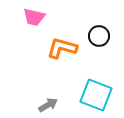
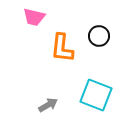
orange L-shape: rotated 100 degrees counterclockwise
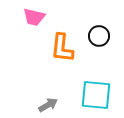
cyan square: rotated 16 degrees counterclockwise
